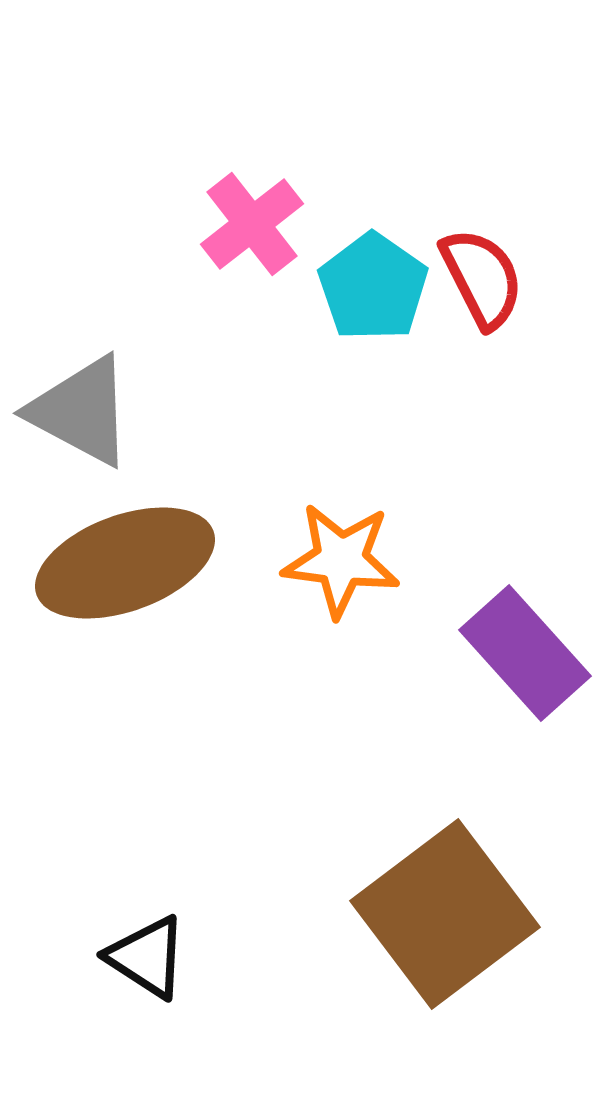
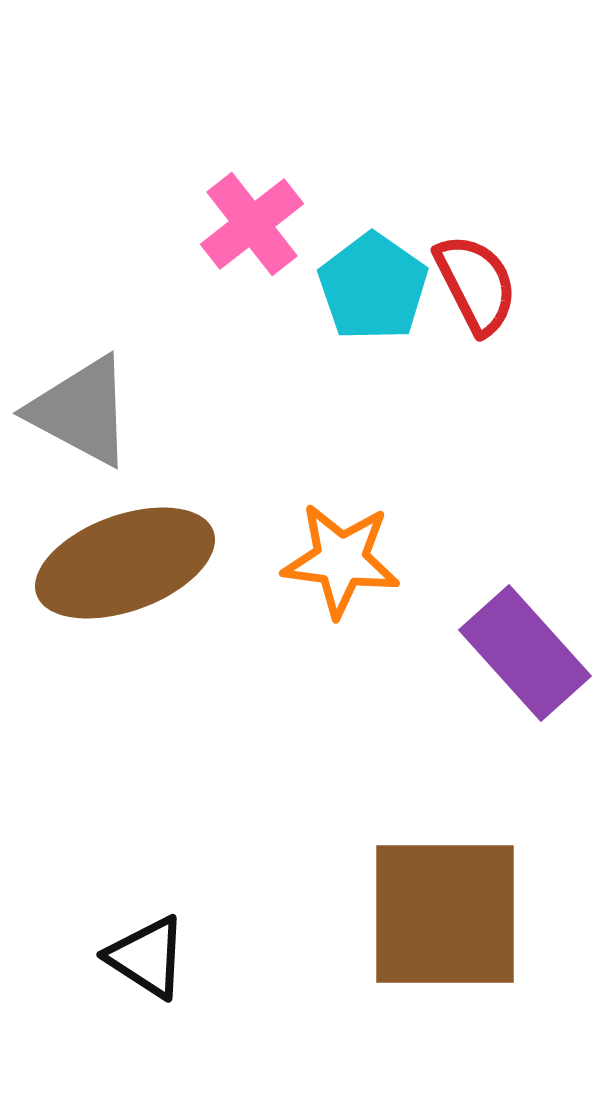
red semicircle: moved 6 px left, 6 px down
brown square: rotated 37 degrees clockwise
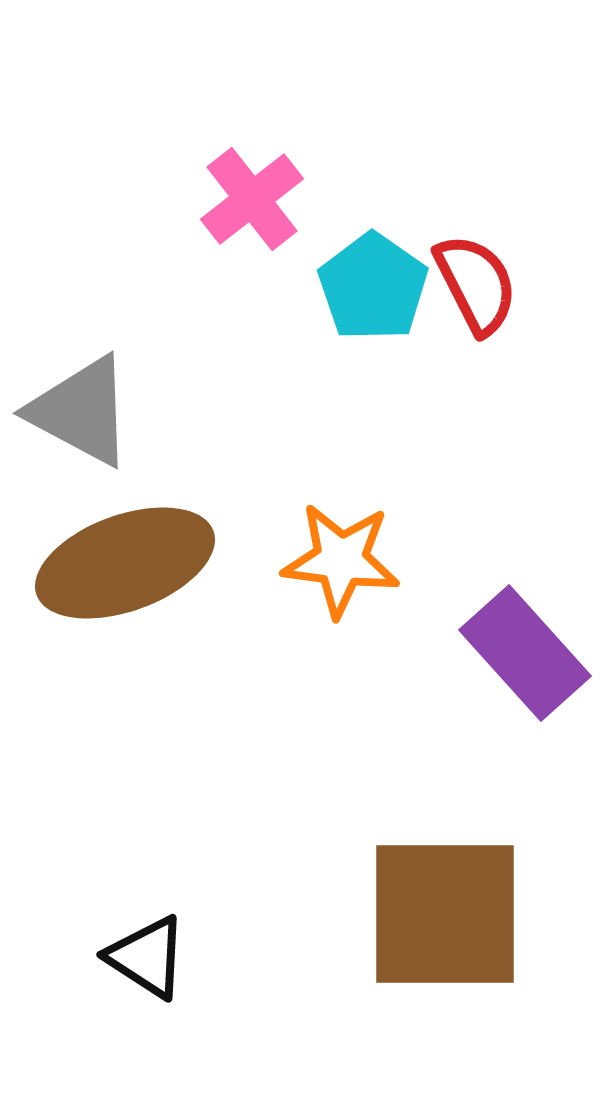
pink cross: moved 25 px up
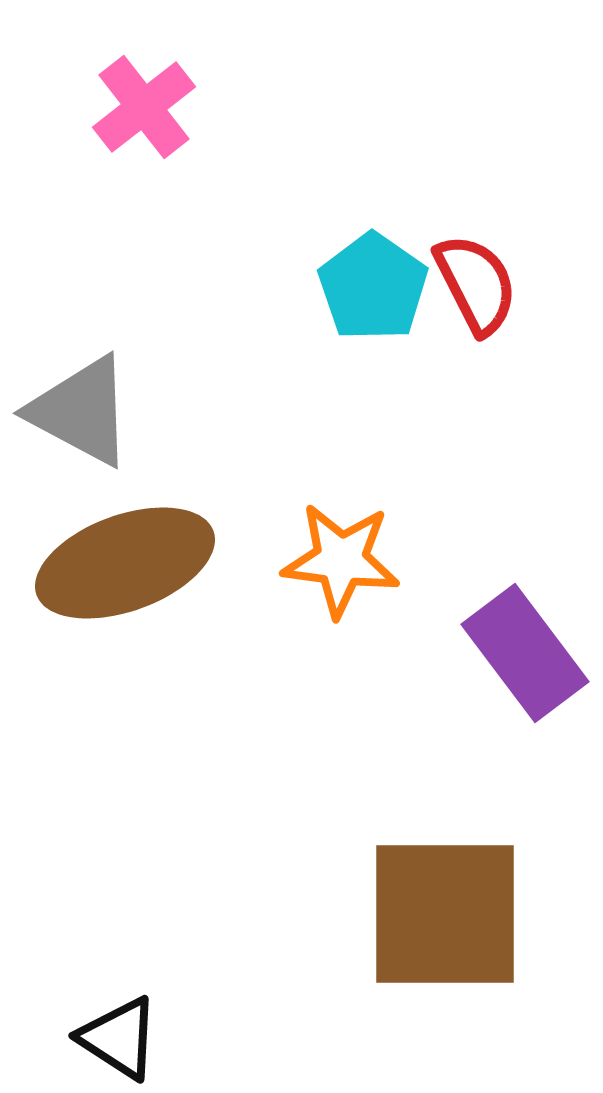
pink cross: moved 108 px left, 92 px up
purple rectangle: rotated 5 degrees clockwise
black triangle: moved 28 px left, 81 px down
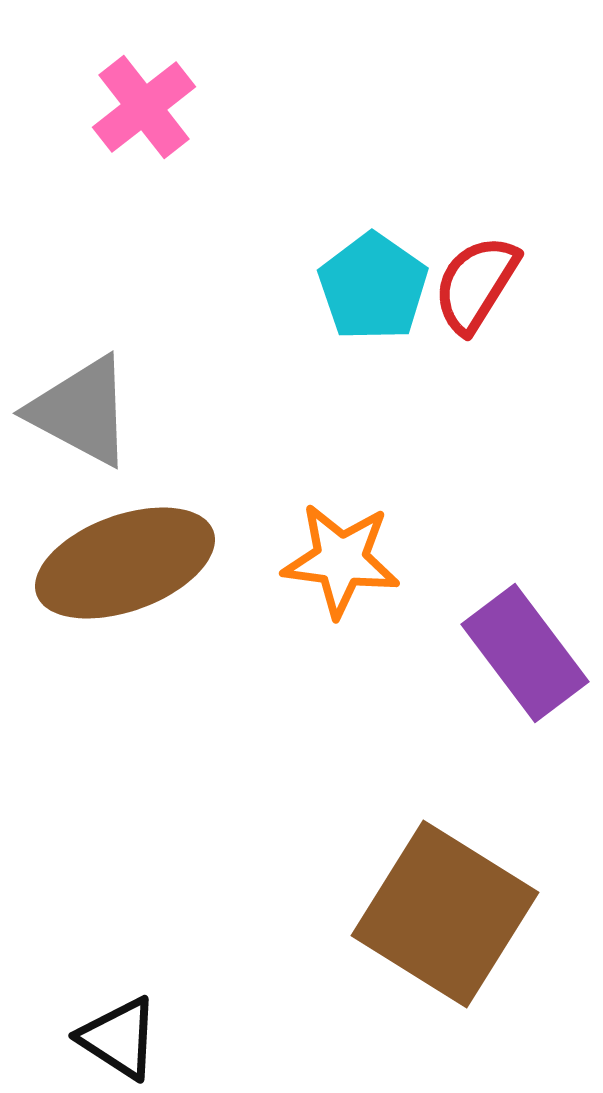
red semicircle: rotated 121 degrees counterclockwise
brown square: rotated 32 degrees clockwise
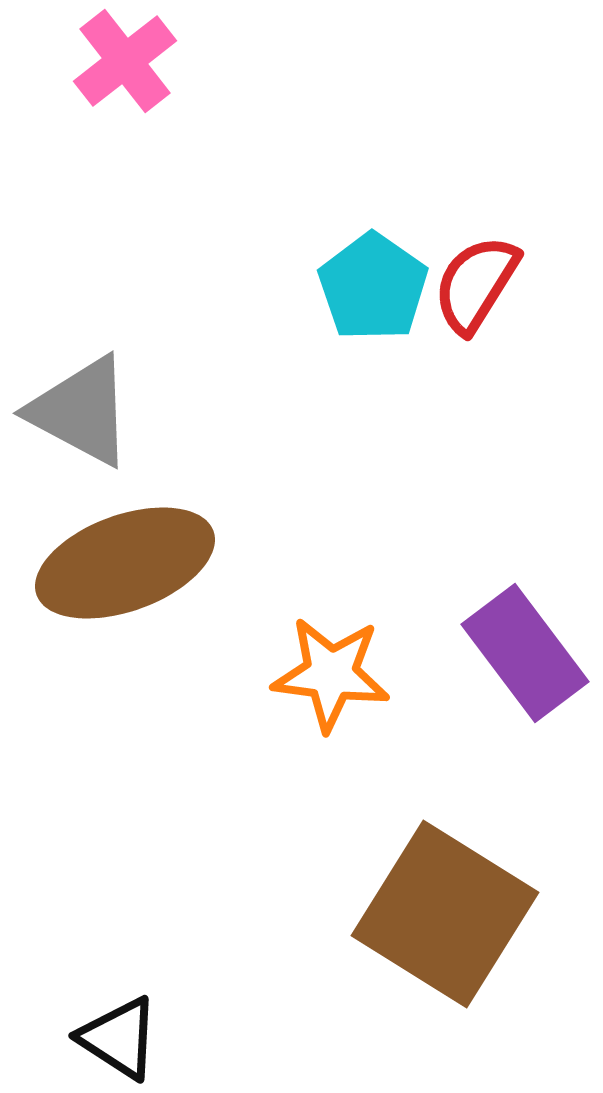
pink cross: moved 19 px left, 46 px up
orange star: moved 10 px left, 114 px down
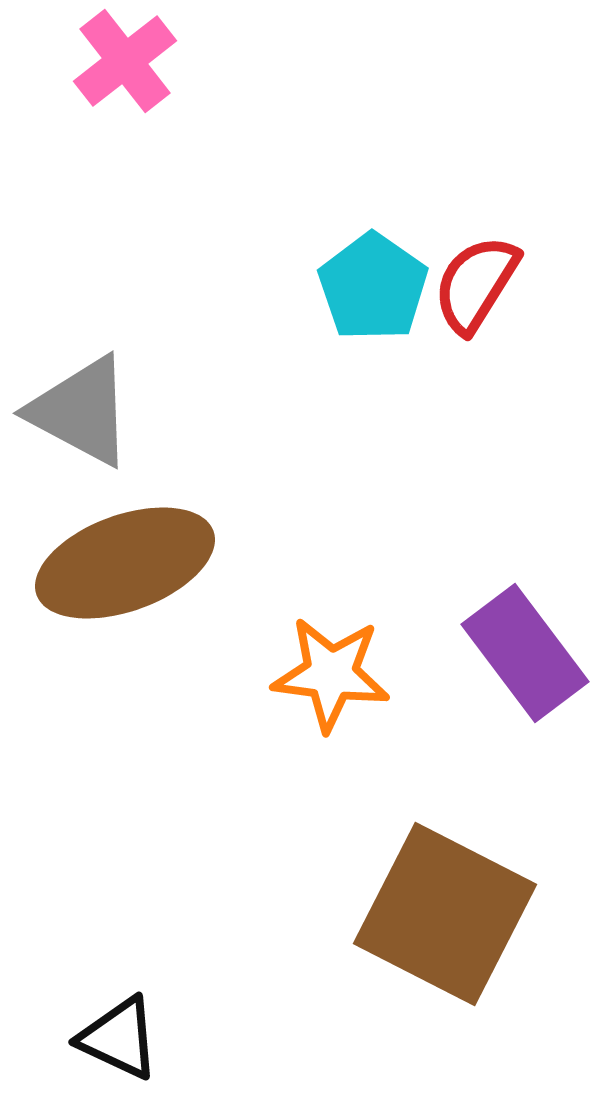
brown square: rotated 5 degrees counterclockwise
black triangle: rotated 8 degrees counterclockwise
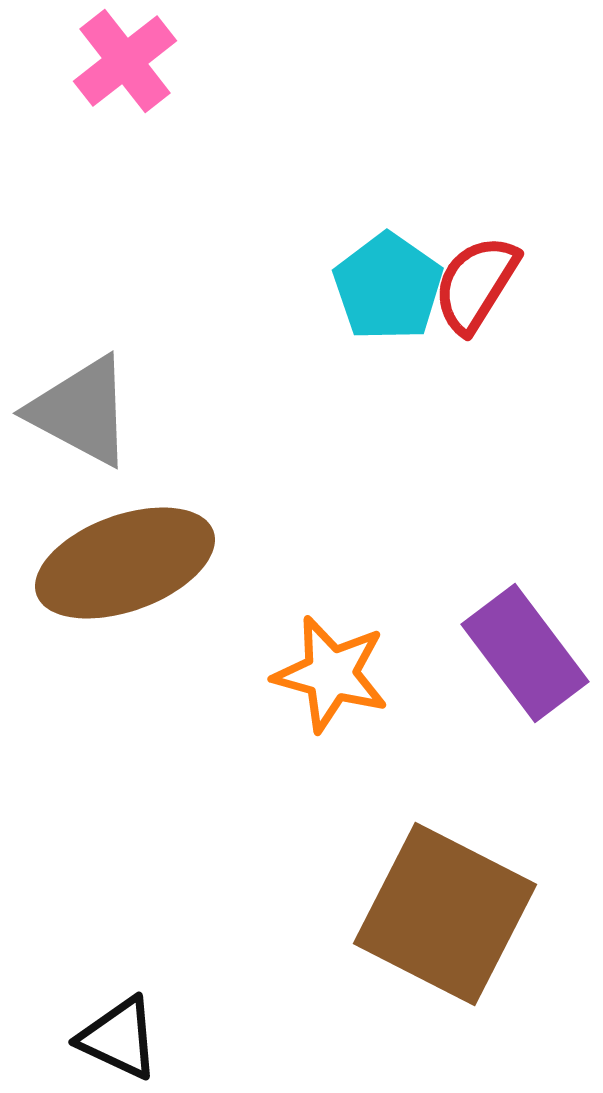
cyan pentagon: moved 15 px right
orange star: rotated 8 degrees clockwise
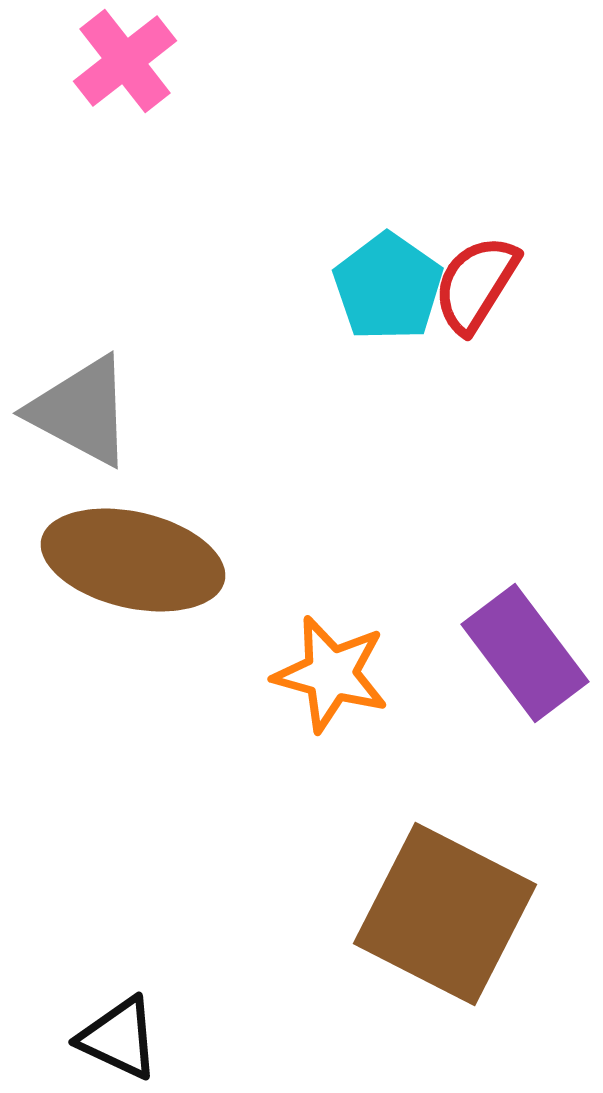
brown ellipse: moved 8 px right, 3 px up; rotated 33 degrees clockwise
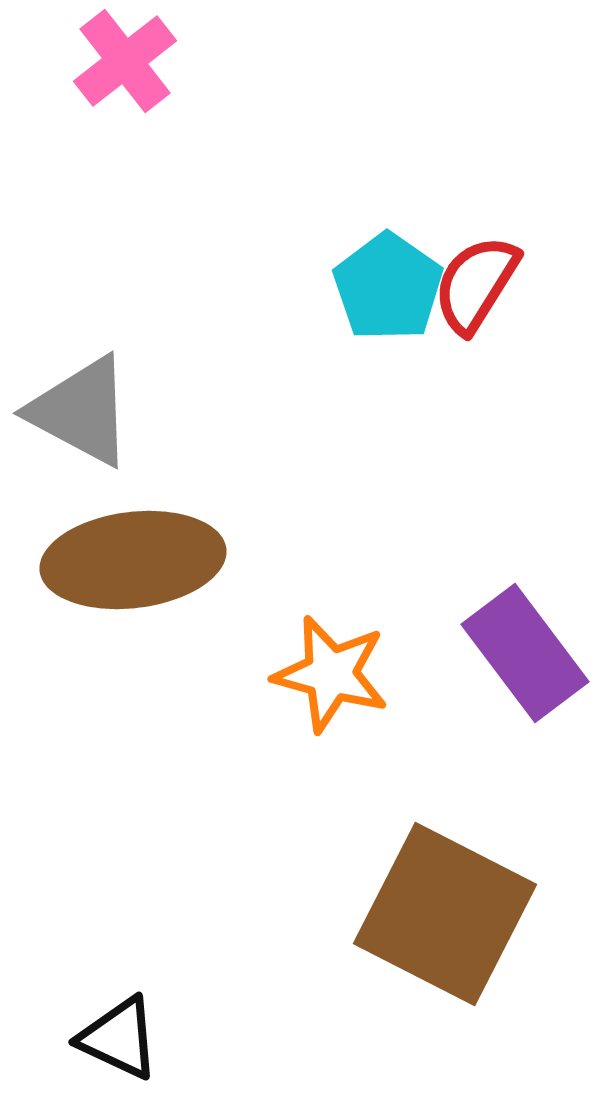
brown ellipse: rotated 20 degrees counterclockwise
